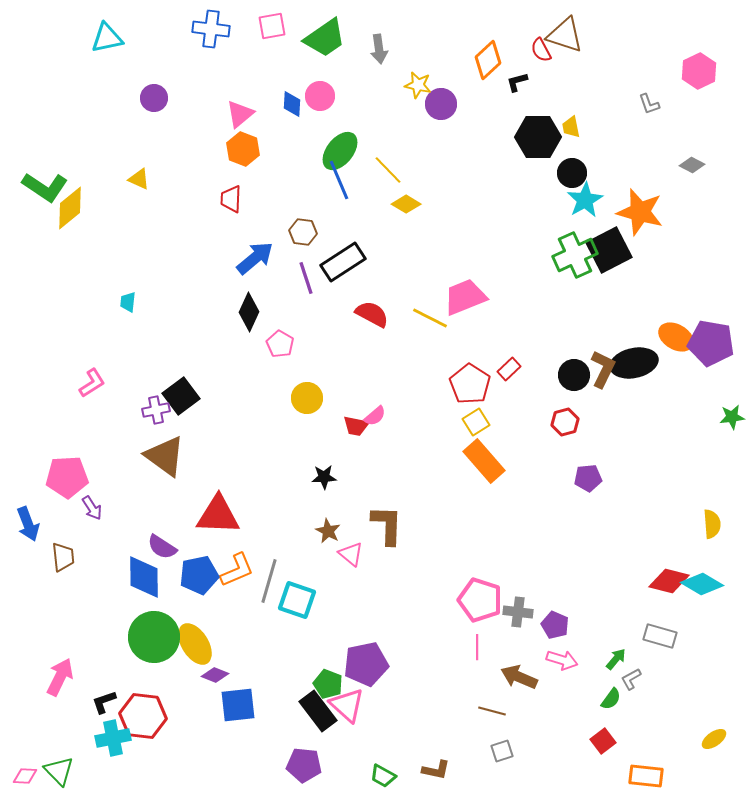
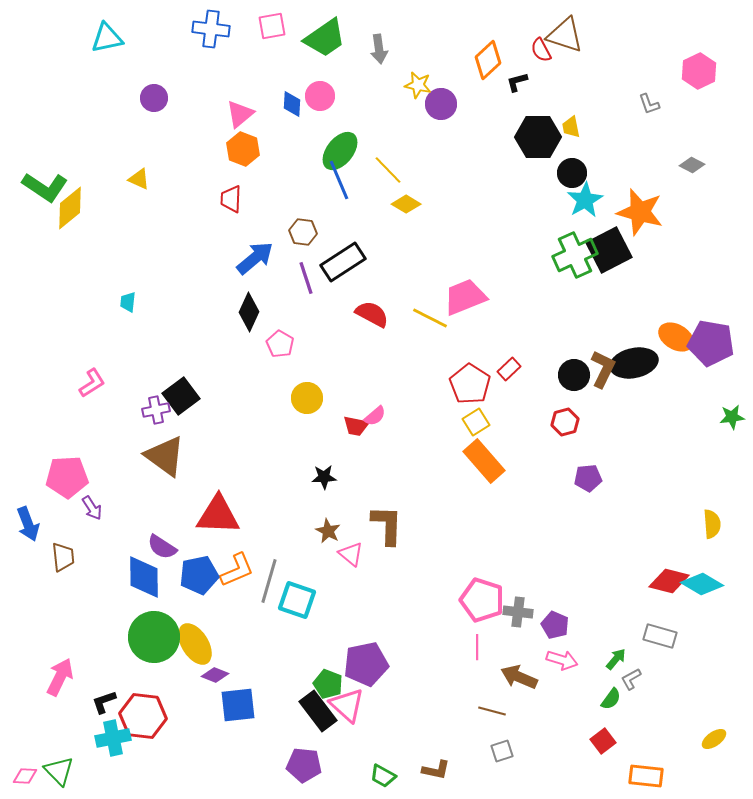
pink pentagon at (480, 600): moved 2 px right
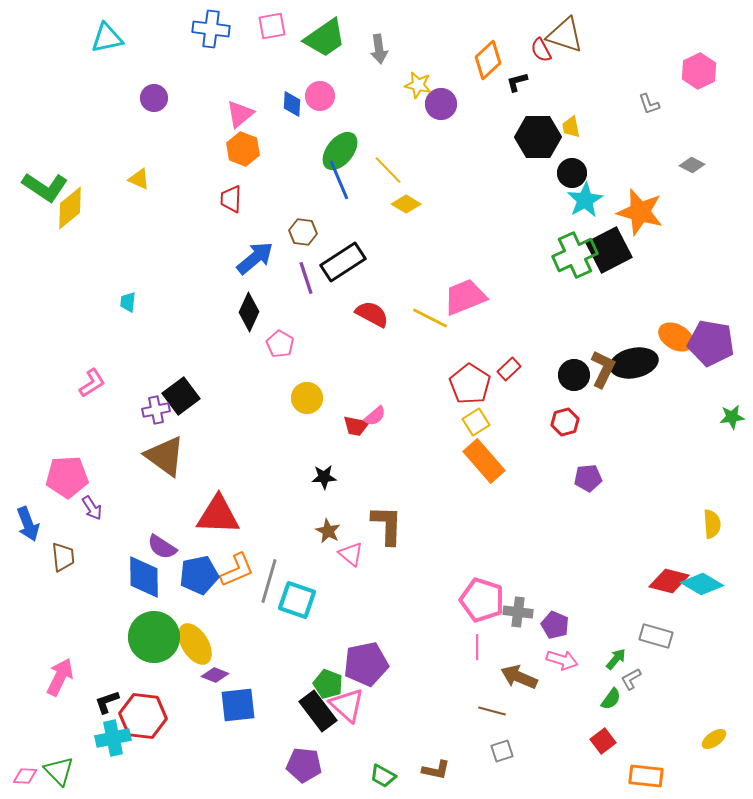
gray rectangle at (660, 636): moved 4 px left
black L-shape at (104, 702): moved 3 px right
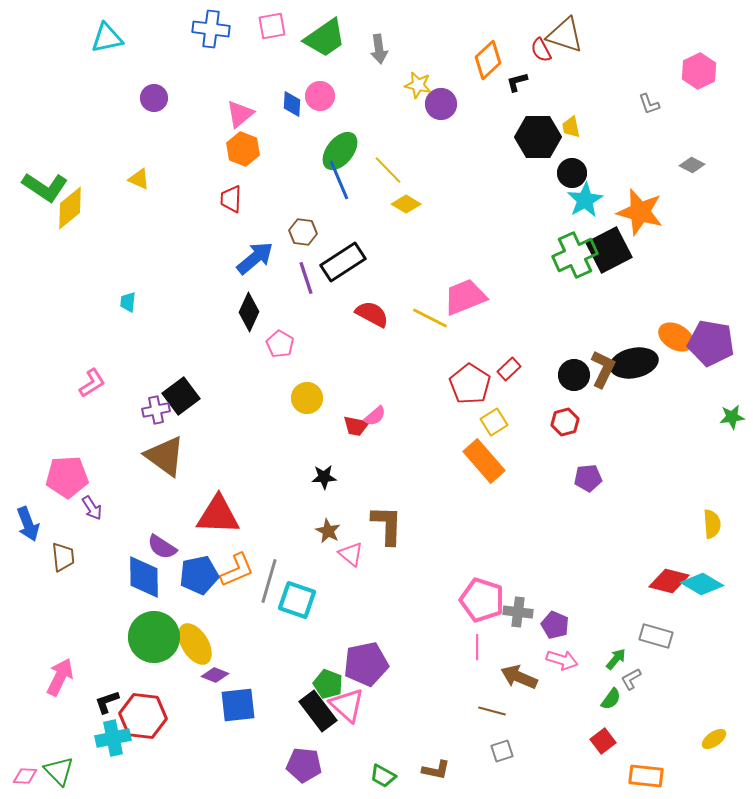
yellow square at (476, 422): moved 18 px right
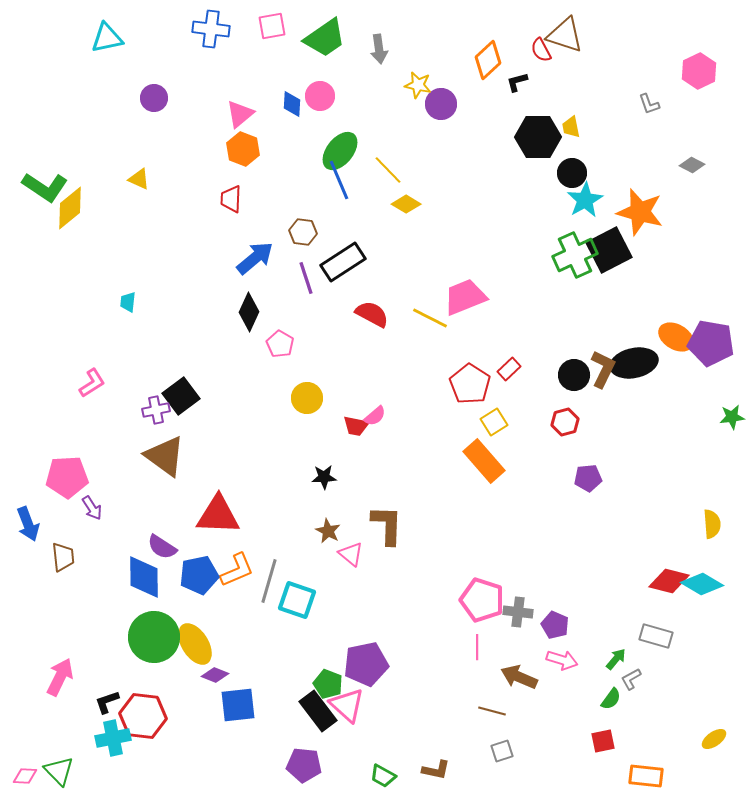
red square at (603, 741): rotated 25 degrees clockwise
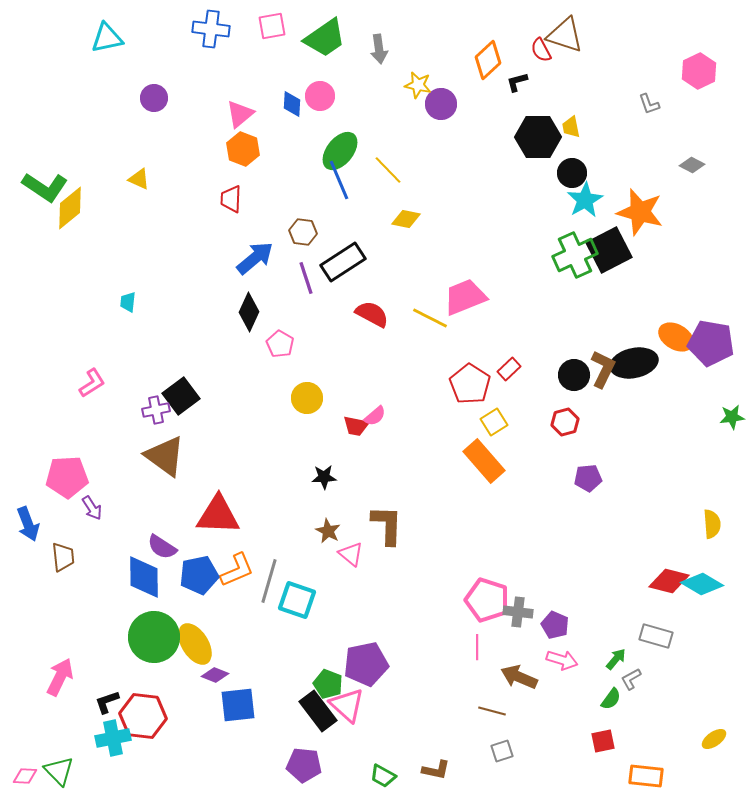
yellow diamond at (406, 204): moved 15 px down; rotated 20 degrees counterclockwise
pink pentagon at (482, 600): moved 5 px right
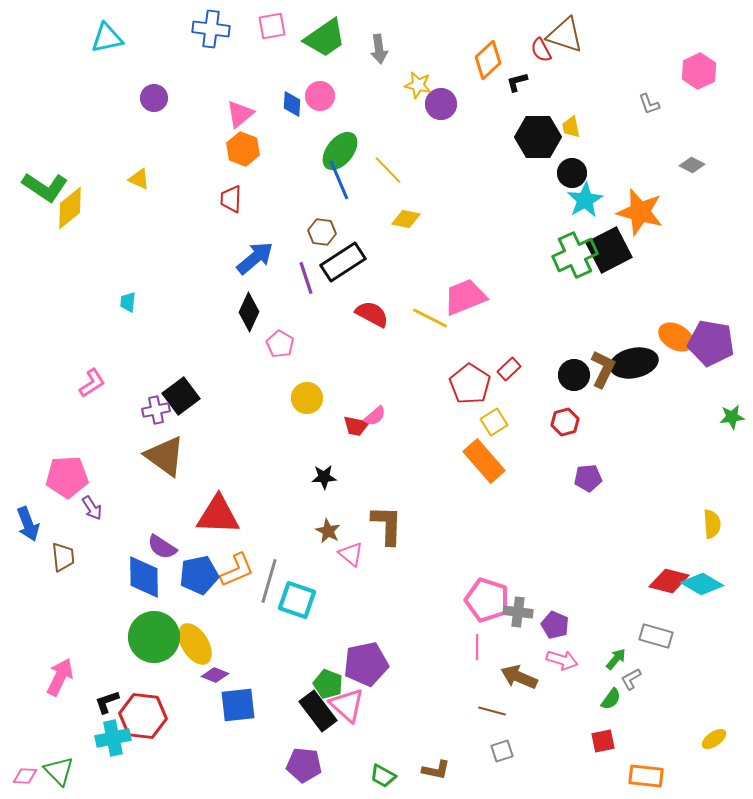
brown hexagon at (303, 232): moved 19 px right
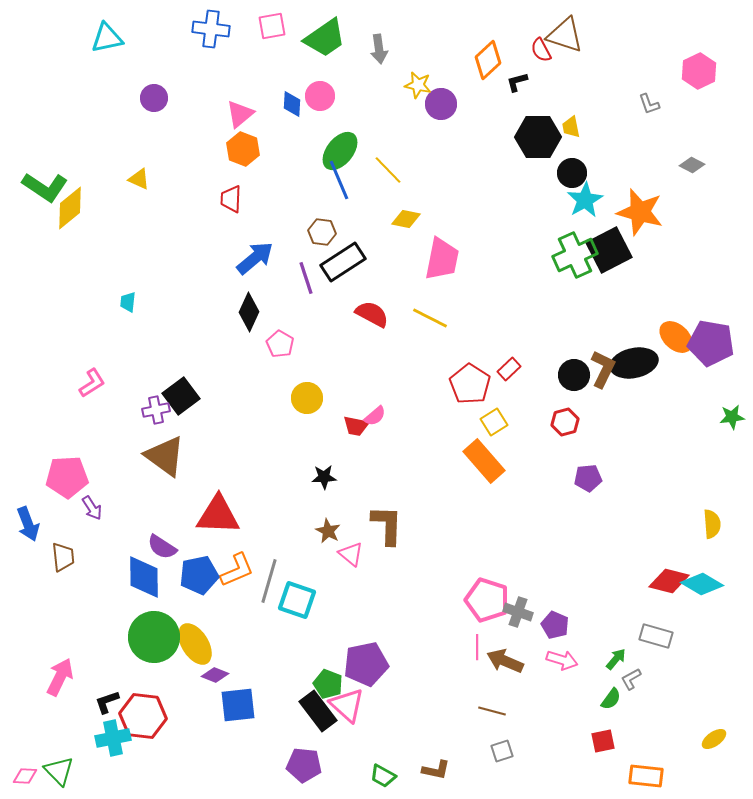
pink trapezoid at (465, 297): moved 23 px left, 38 px up; rotated 123 degrees clockwise
orange ellipse at (676, 337): rotated 12 degrees clockwise
gray cross at (518, 612): rotated 12 degrees clockwise
brown arrow at (519, 677): moved 14 px left, 16 px up
